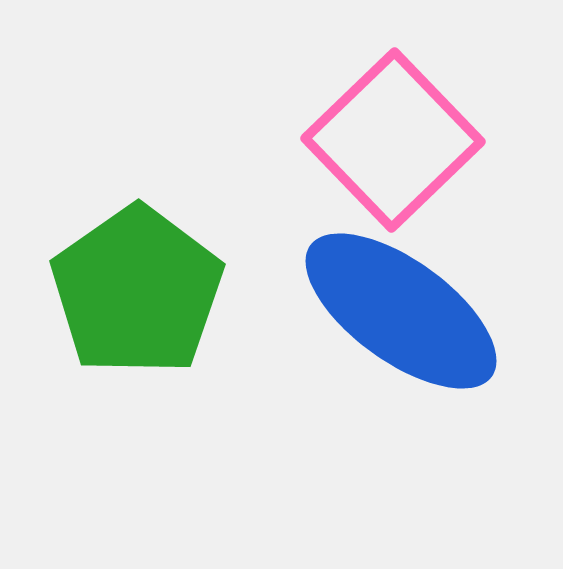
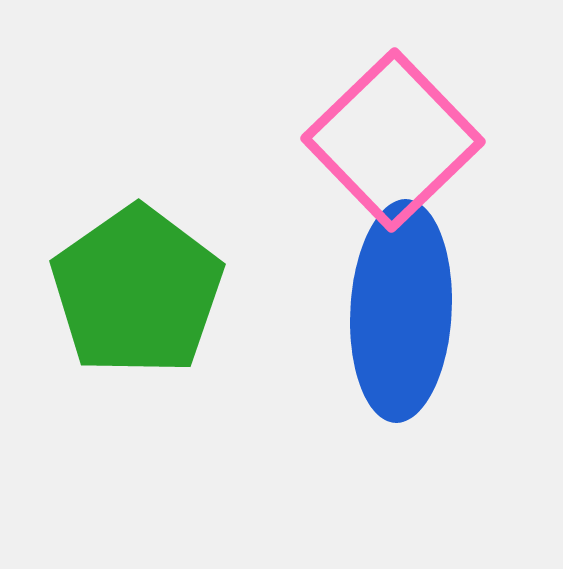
blue ellipse: rotated 57 degrees clockwise
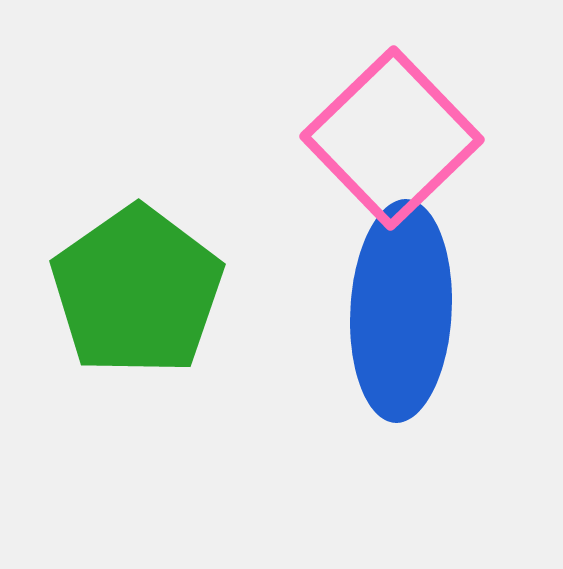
pink square: moved 1 px left, 2 px up
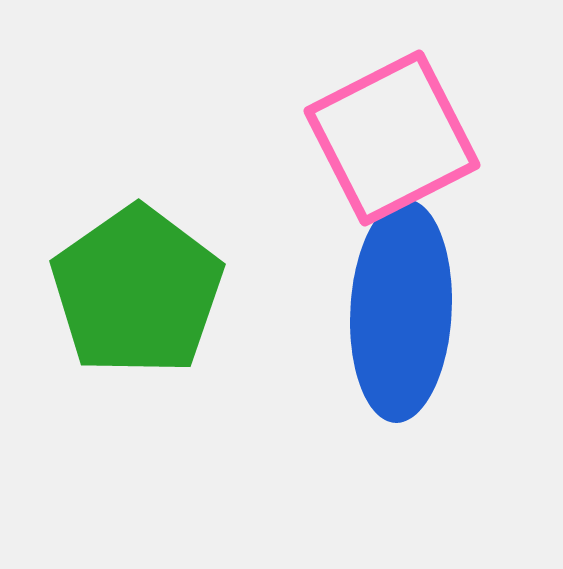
pink square: rotated 17 degrees clockwise
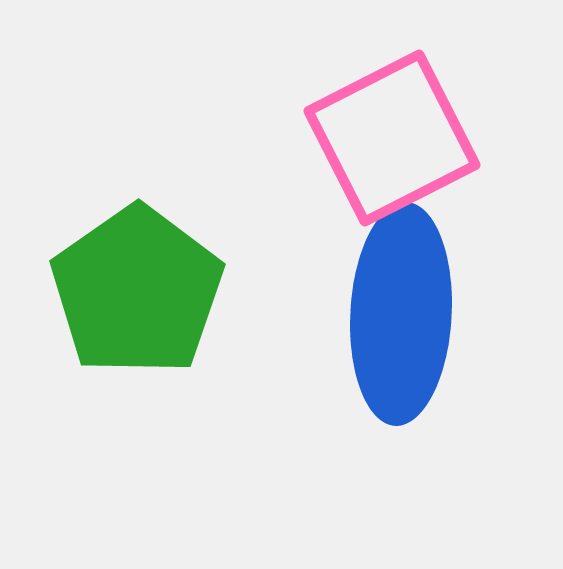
blue ellipse: moved 3 px down
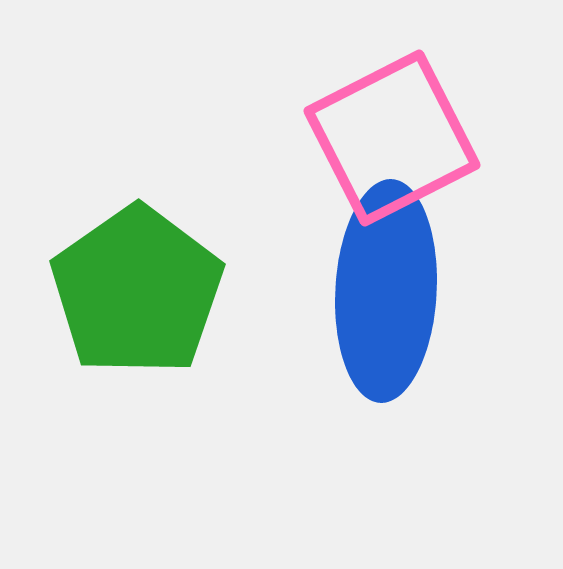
blue ellipse: moved 15 px left, 23 px up
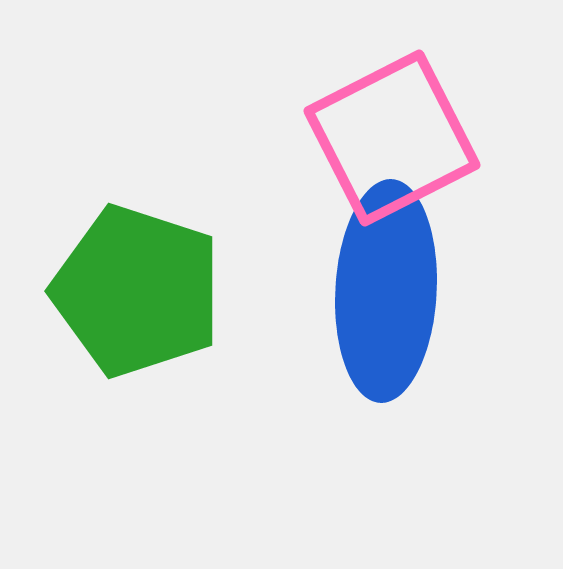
green pentagon: rotated 19 degrees counterclockwise
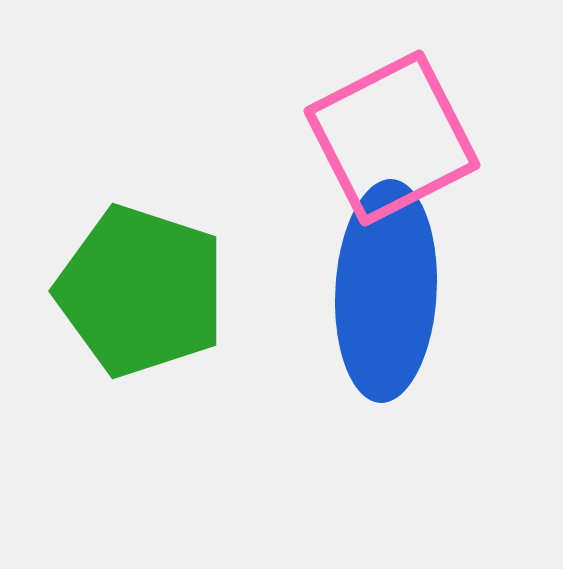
green pentagon: moved 4 px right
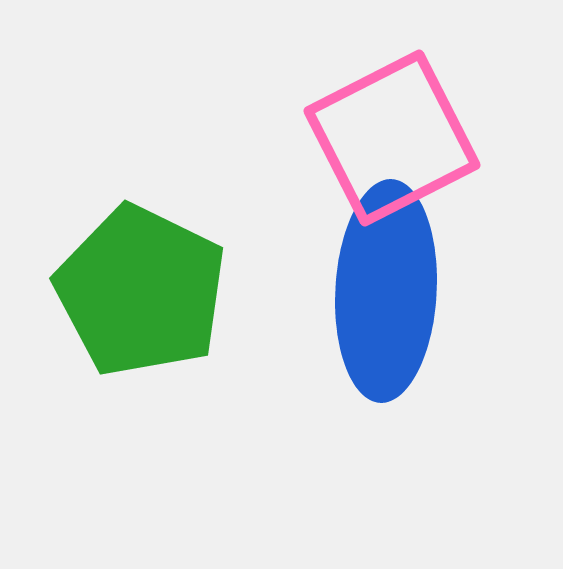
green pentagon: rotated 8 degrees clockwise
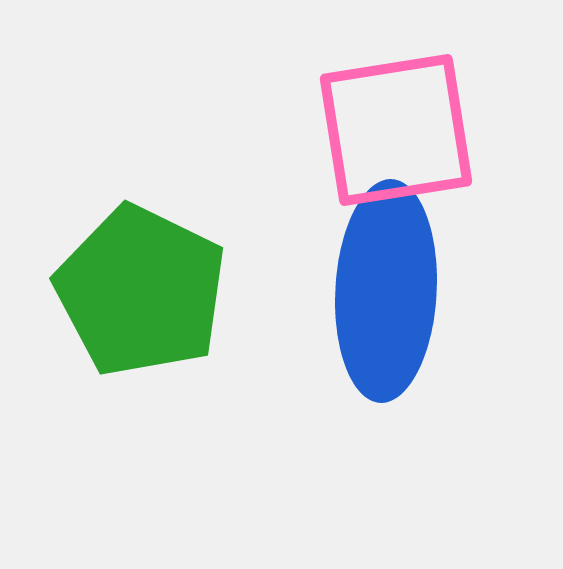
pink square: moved 4 px right, 8 px up; rotated 18 degrees clockwise
